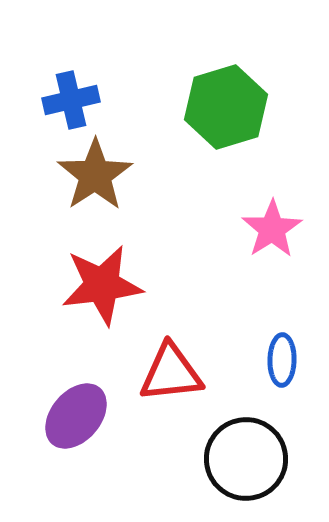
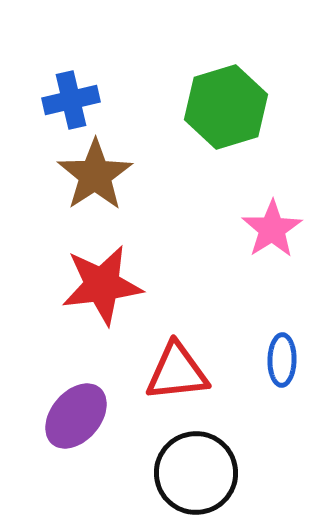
red triangle: moved 6 px right, 1 px up
black circle: moved 50 px left, 14 px down
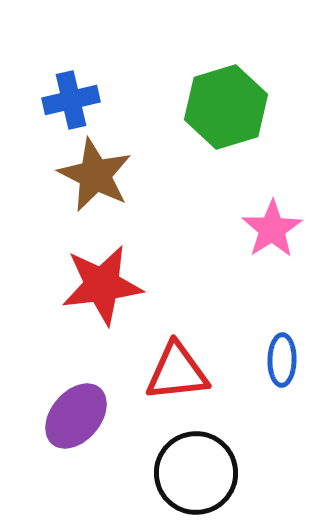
brown star: rotated 12 degrees counterclockwise
